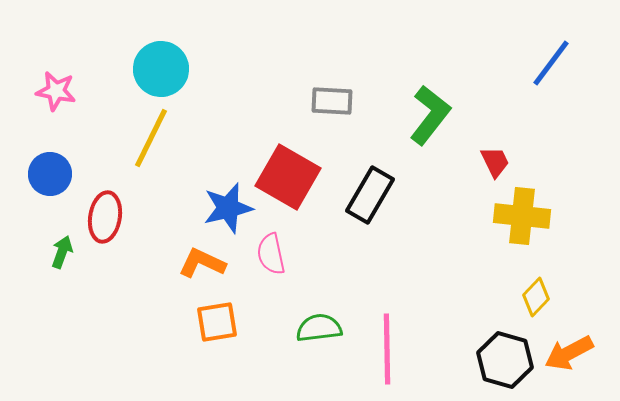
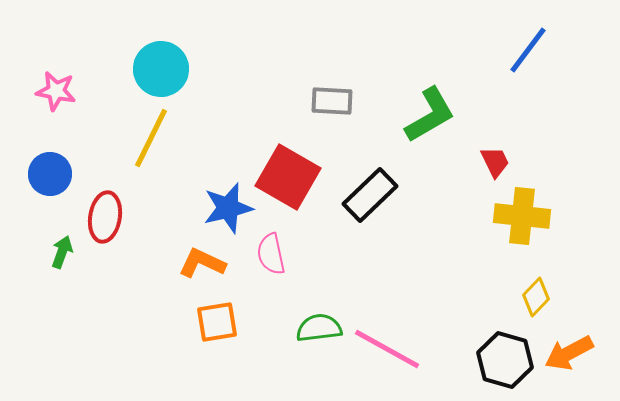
blue line: moved 23 px left, 13 px up
green L-shape: rotated 22 degrees clockwise
black rectangle: rotated 16 degrees clockwise
pink line: rotated 60 degrees counterclockwise
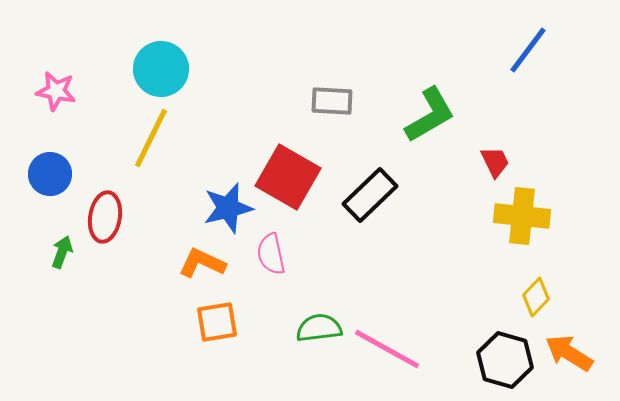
orange arrow: rotated 60 degrees clockwise
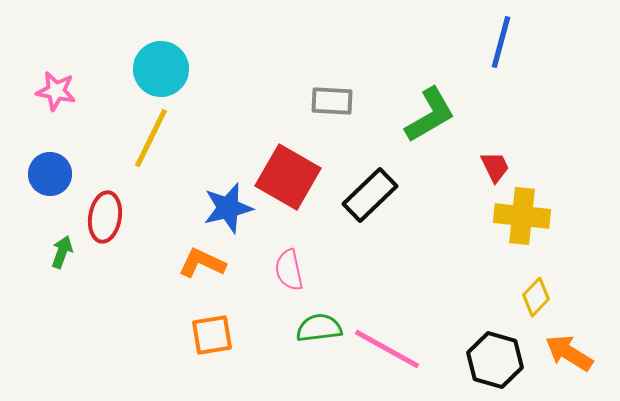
blue line: moved 27 px left, 8 px up; rotated 22 degrees counterclockwise
red trapezoid: moved 5 px down
pink semicircle: moved 18 px right, 16 px down
orange square: moved 5 px left, 13 px down
black hexagon: moved 10 px left
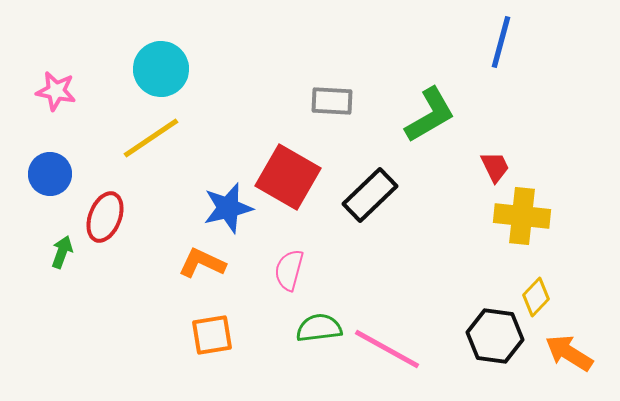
yellow line: rotated 30 degrees clockwise
red ellipse: rotated 12 degrees clockwise
pink semicircle: rotated 27 degrees clockwise
black hexagon: moved 24 px up; rotated 8 degrees counterclockwise
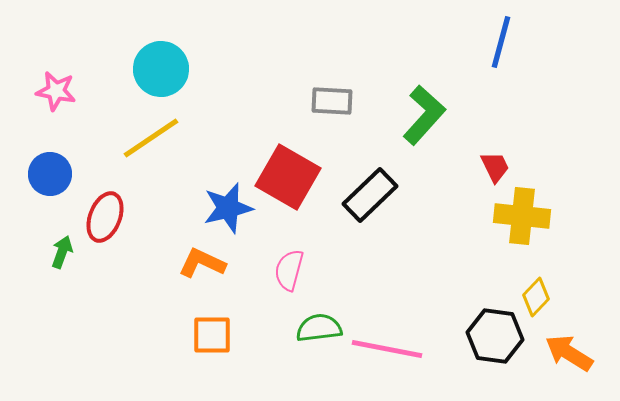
green L-shape: moved 6 px left; rotated 18 degrees counterclockwise
orange square: rotated 9 degrees clockwise
pink line: rotated 18 degrees counterclockwise
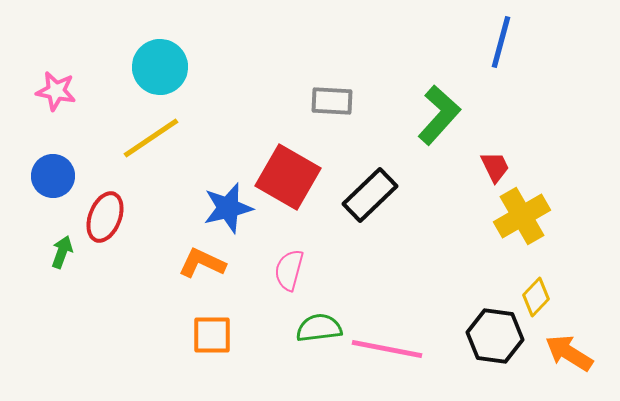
cyan circle: moved 1 px left, 2 px up
green L-shape: moved 15 px right
blue circle: moved 3 px right, 2 px down
yellow cross: rotated 36 degrees counterclockwise
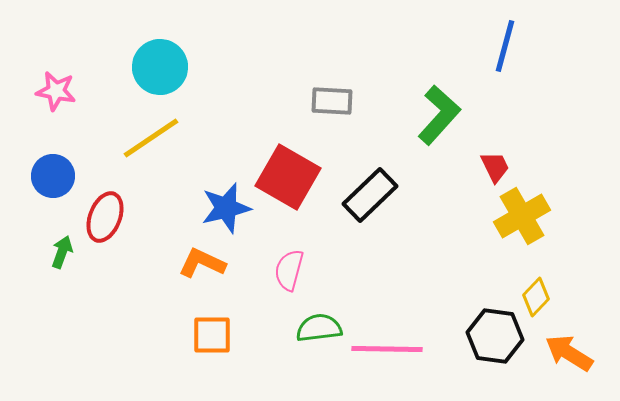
blue line: moved 4 px right, 4 px down
blue star: moved 2 px left
pink line: rotated 10 degrees counterclockwise
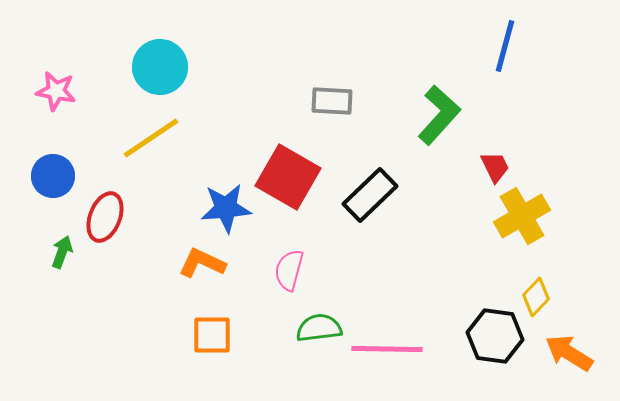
blue star: rotated 9 degrees clockwise
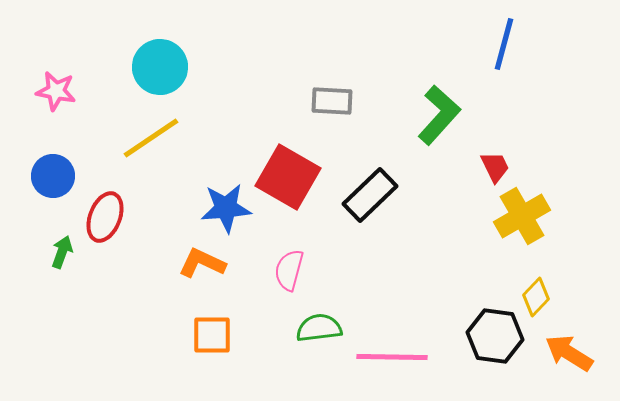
blue line: moved 1 px left, 2 px up
pink line: moved 5 px right, 8 px down
